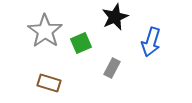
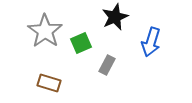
gray rectangle: moved 5 px left, 3 px up
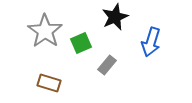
gray rectangle: rotated 12 degrees clockwise
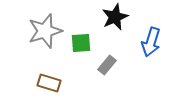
gray star: rotated 20 degrees clockwise
green square: rotated 20 degrees clockwise
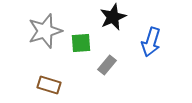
black star: moved 2 px left
brown rectangle: moved 2 px down
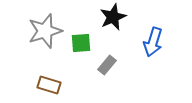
blue arrow: moved 2 px right
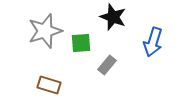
black star: rotated 28 degrees counterclockwise
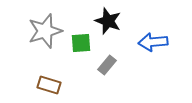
black star: moved 5 px left, 4 px down
blue arrow: rotated 68 degrees clockwise
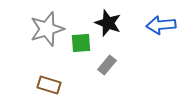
black star: moved 2 px down
gray star: moved 2 px right, 2 px up
blue arrow: moved 8 px right, 17 px up
